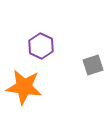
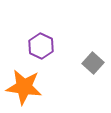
gray square: moved 2 px up; rotated 30 degrees counterclockwise
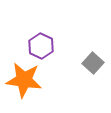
orange star: moved 7 px up
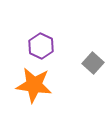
orange star: moved 10 px right, 5 px down
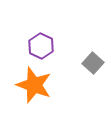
orange star: rotated 12 degrees clockwise
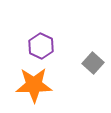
orange star: rotated 21 degrees counterclockwise
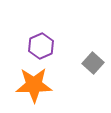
purple hexagon: rotated 10 degrees clockwise
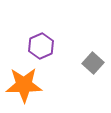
orange star: moved 10 px left
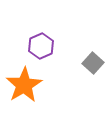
orange star: rotated 30 degrees counterclockwise
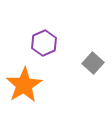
purple hexagon: moved 3 px right, 3 px up
